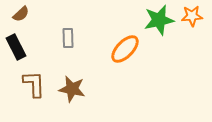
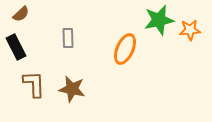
orange star: moved 2 px left, 14 px down
orange ellipse: rotated 20 degrees counterclockwise
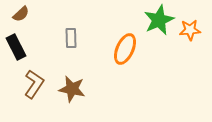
green star: rotated 12 degrees counterclockwise
gray rectangle: moved 3 px right
brown L-shape: rotated 36 degrees clockwise
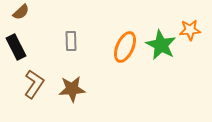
brown semicircle: moved 2 px up
green star: moved 2 px right, 25 px down; rotated 20 degrees counterclockwise
gray rectangle: moved 3 px down
orange ellipse: moved 2 px up
brown star: rotated 16 degrees counterclockwise
